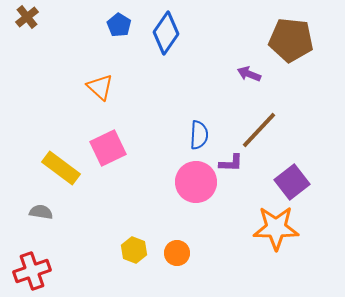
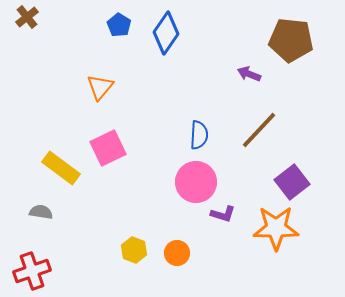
orange triangle: rotated 28 degrees clockwise
purple L-shape: moved 8 px left, 51 px down; rotated 15 degrees clockwise
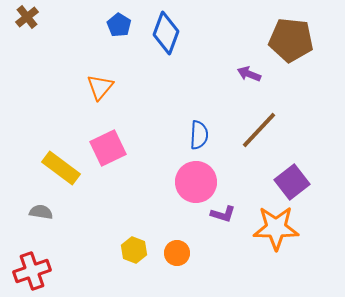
blue diamond: rotated 15 degrees counterclockwise
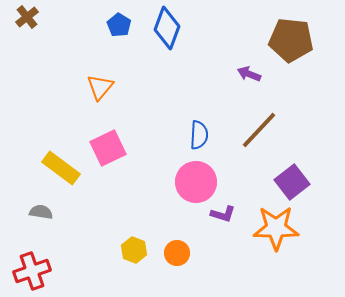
blue diamond: moved 1 px right, 5 px up
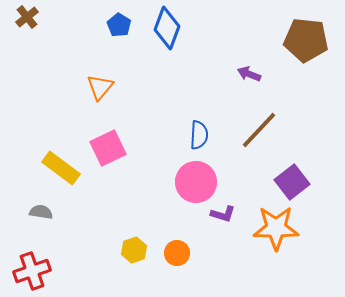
brown pentagon: moved 15 px right
yellow hexagon: rotated 20 degrees clockwise
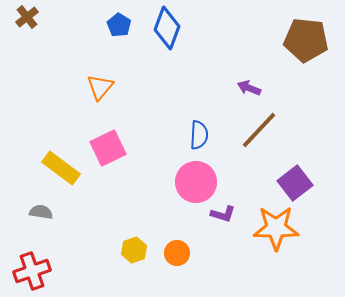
purple arrow: moved 14 px down
purple square: moved 3 px right, 1 px down
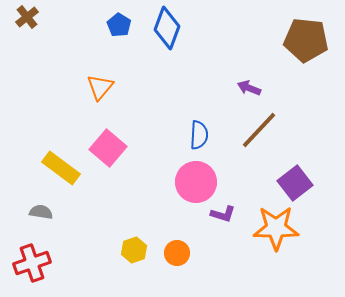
pink square: rotated 24 degrees counterclockwise
red cross: moved 8 px up
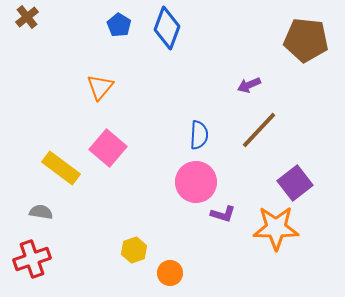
purple arrow: moved 3 px up; rotated 45 degrees counterclockwise
orange circle: moved 7 px left, 20 px down
red cross: moved 4 px up
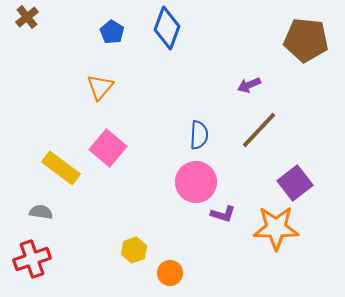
blue pentagon: moved 7 px left, 7 px down
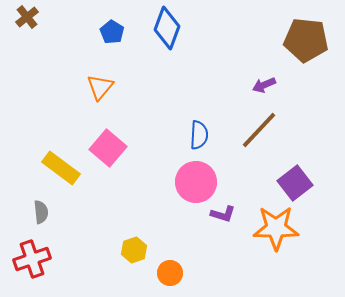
purple arrow: moved 15 px right
gray semicircle: rotated 75 degrees clockwise
